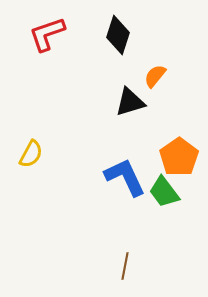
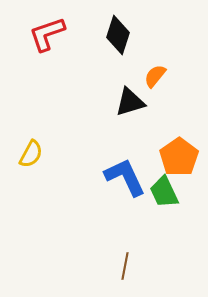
green trapezoid: rotated 12 degrees clockwise
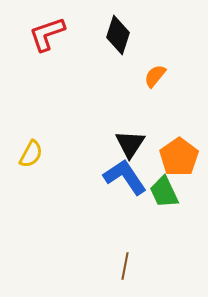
black triangle: moved 42 px down; rotated 40 degrees counterclockwise
blue L-shape: rotated 9 degrees counterclockwise
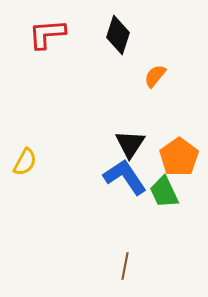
red L-shape: rotated 15 degrees clockwise
yellow semicircle: moved 6 px left, 8 px down
